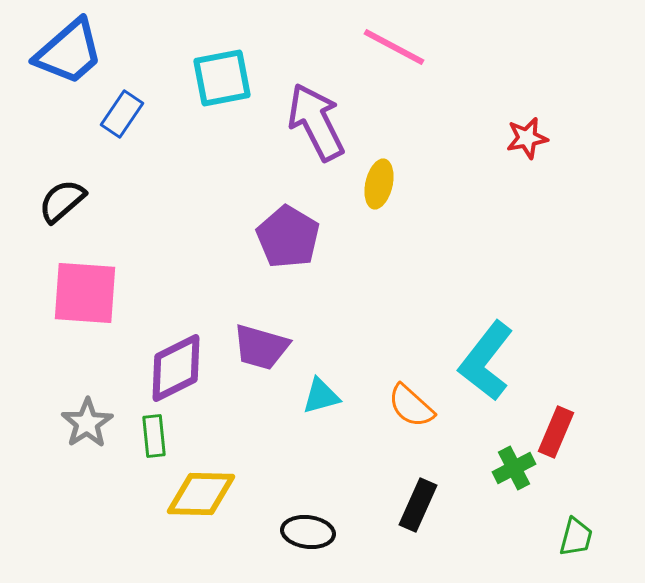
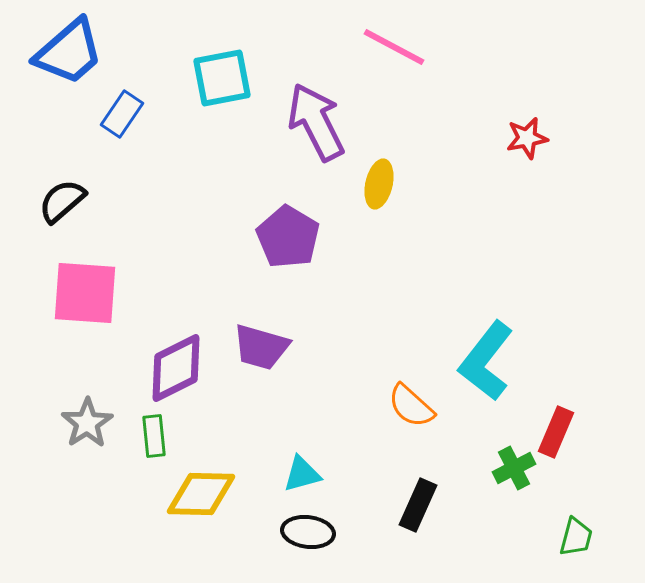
cyan triangle: moved 19 px left, 78 px down
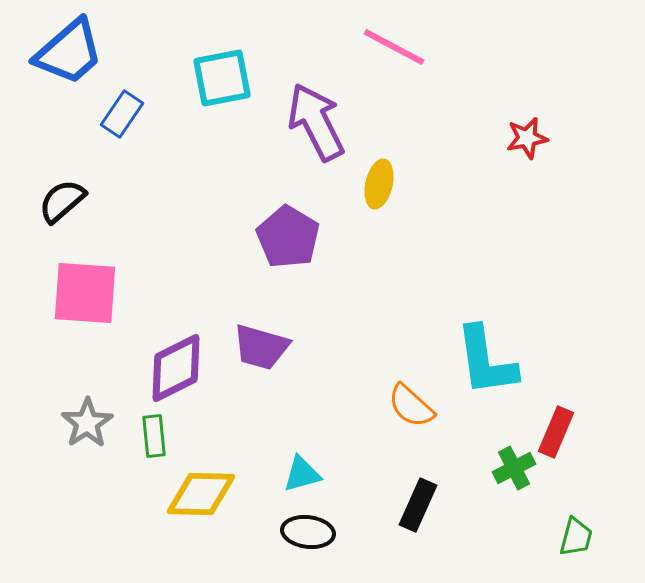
cyan L-shape: rotated 46 degrees counterclockwise
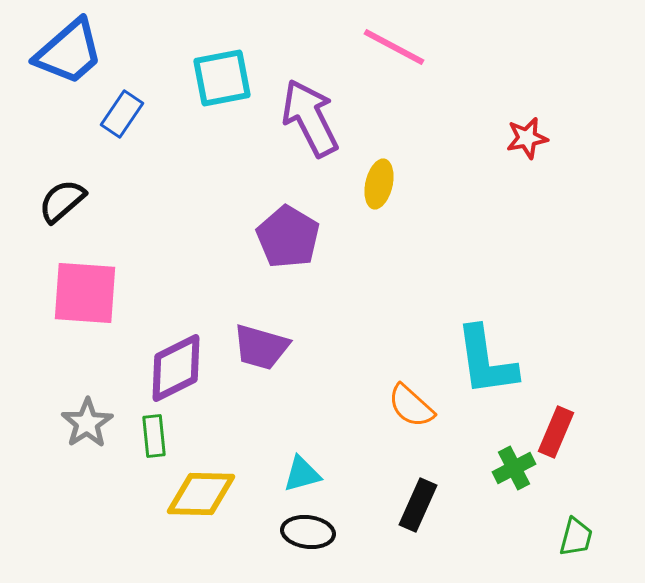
purple arrow: moved 6 px left, 4 px up
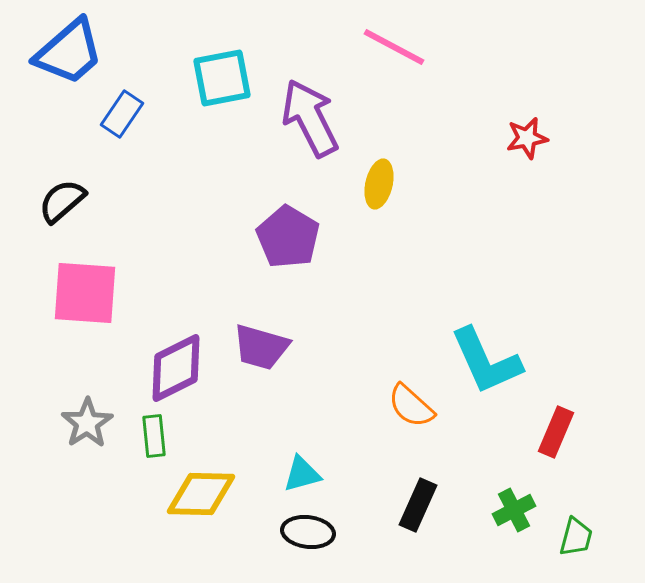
cyan L-shape: rotated 16 degrees counterclockwise
green cross: moved 42 px down
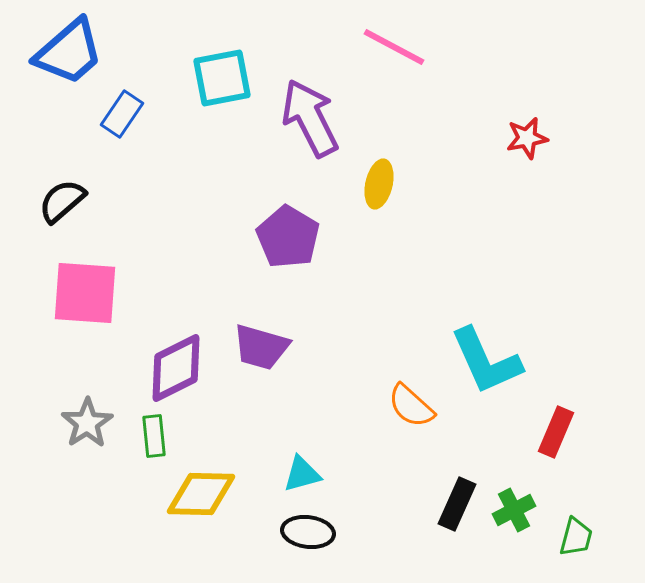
black rectangle: moved 39 px right, 1 px up
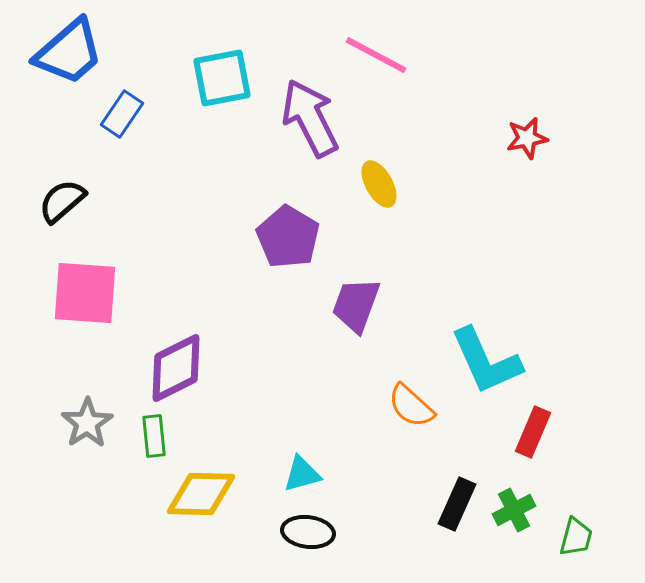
pink line: moved 18 px left, 8 px down
yellow ellipse: rotated 42 degrees counterclockwise
purple trapezoid: moved 95 px right, 42 px up; rotated 94 degrees clockwise
red rectangle: moved 23 px left
